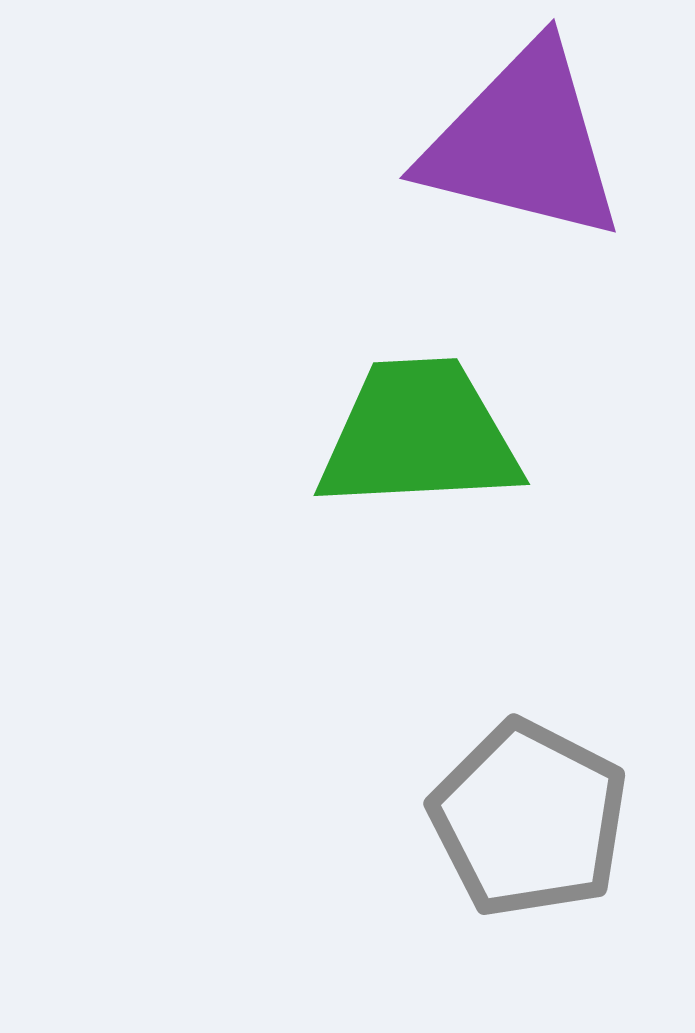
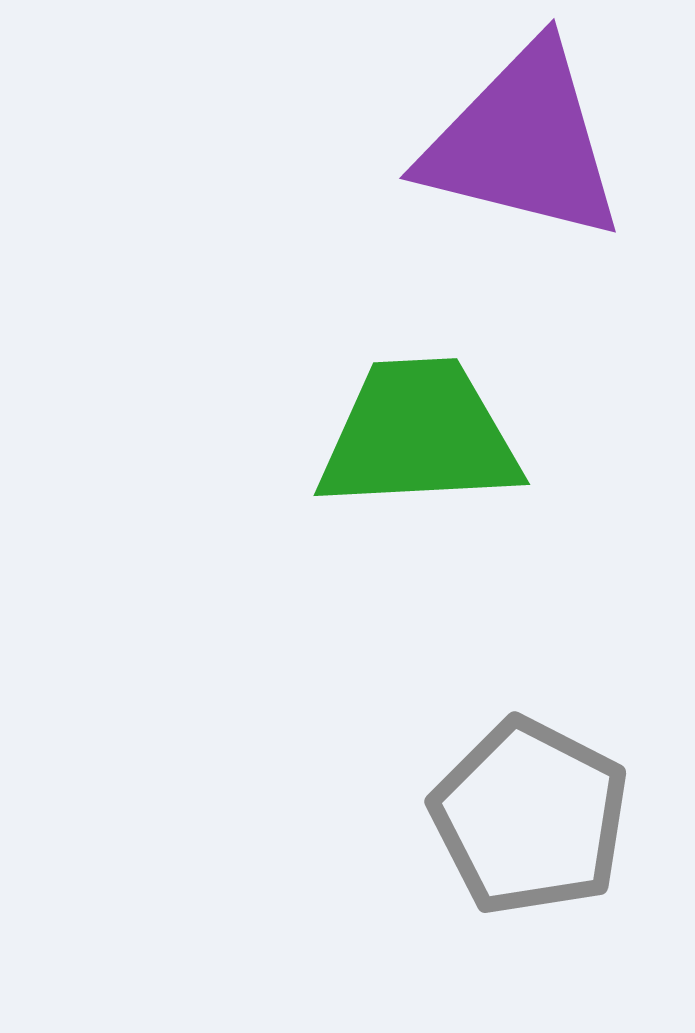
gray pentagon: moved 1 px right, 2 px up
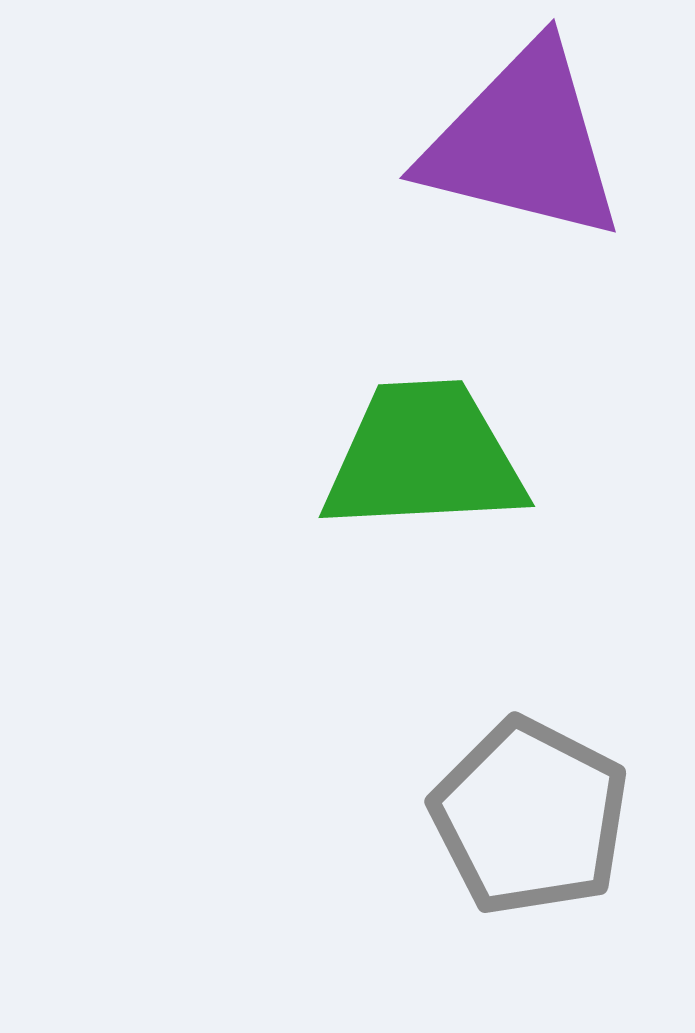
green trapezoid: moved 5 px right, 22 px down
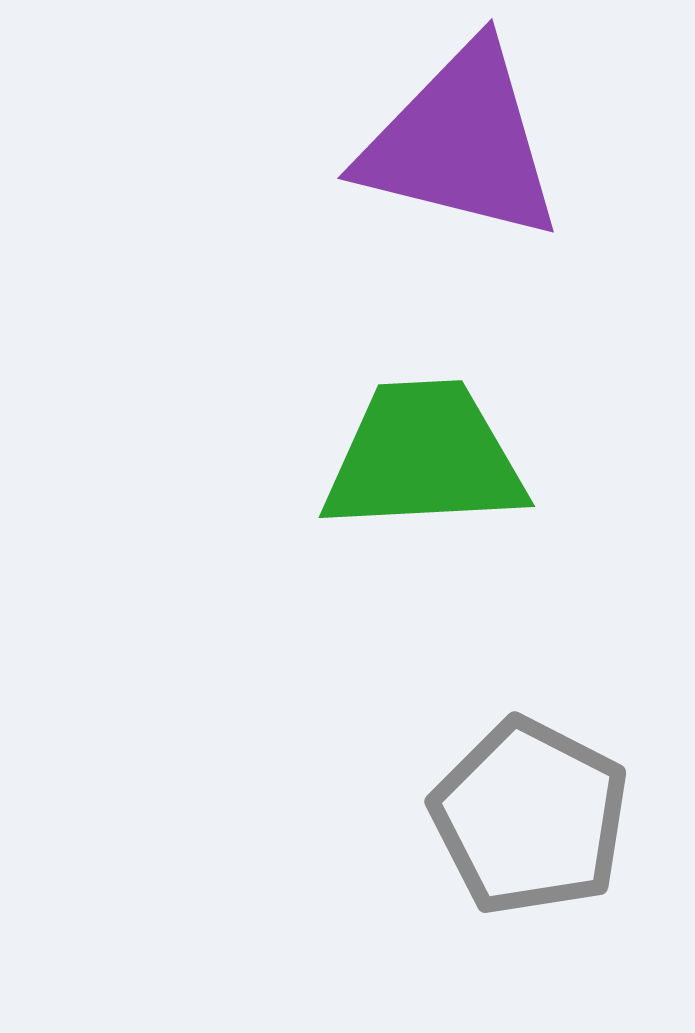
purple triangle: moved 62 px left
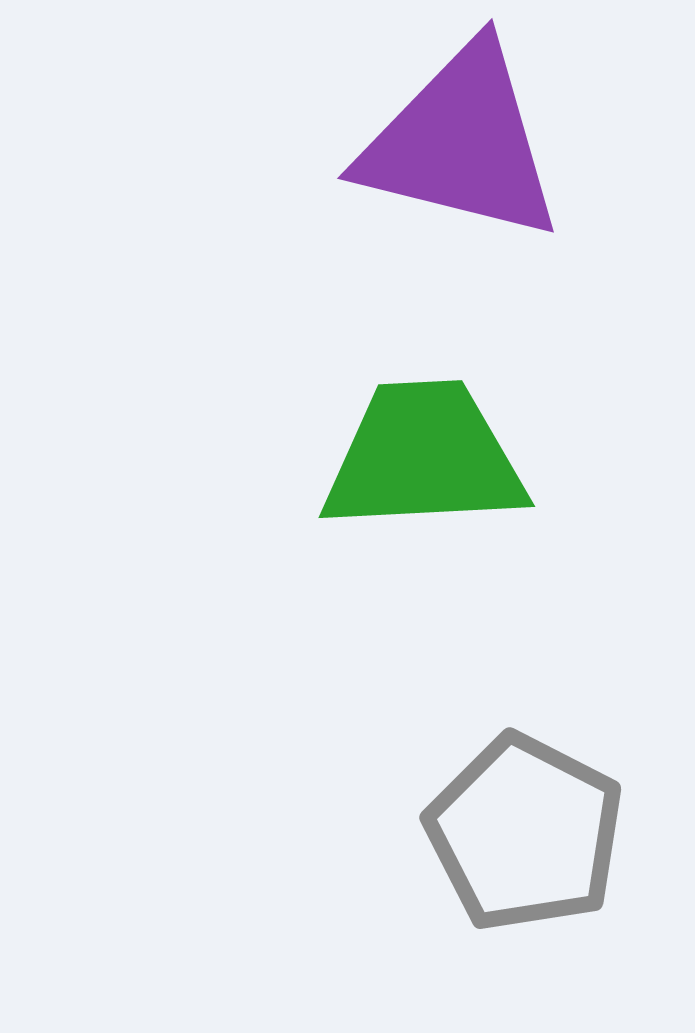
gray pentagon: moved 5 px left, 16 px down
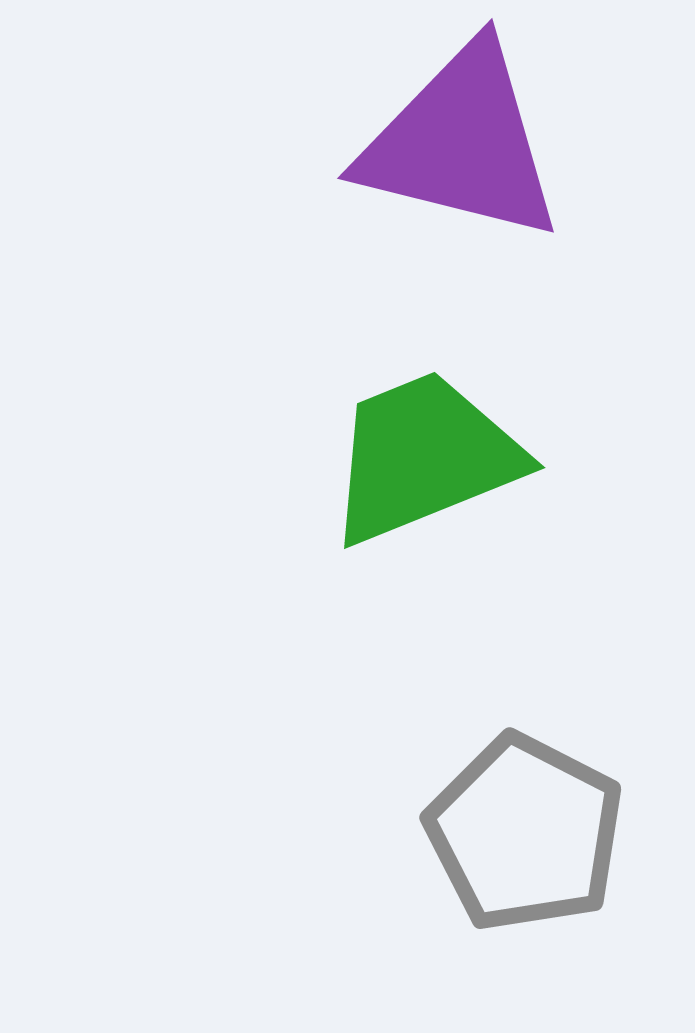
green trapezoid: rotated 19 degrees counterclockwise
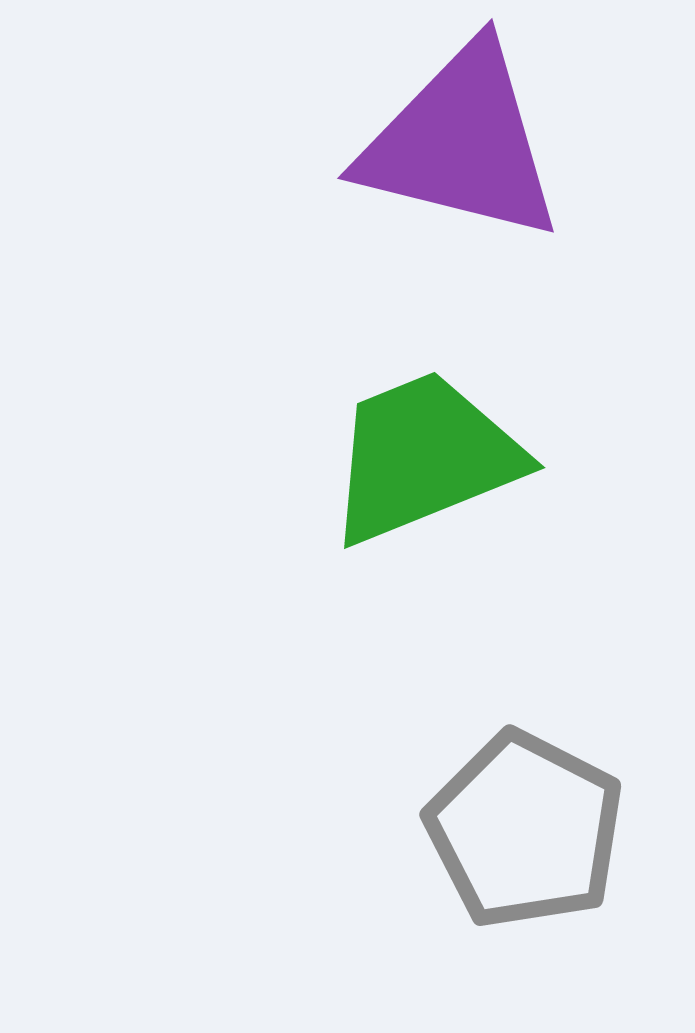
gray pentagon: moved 3 px up
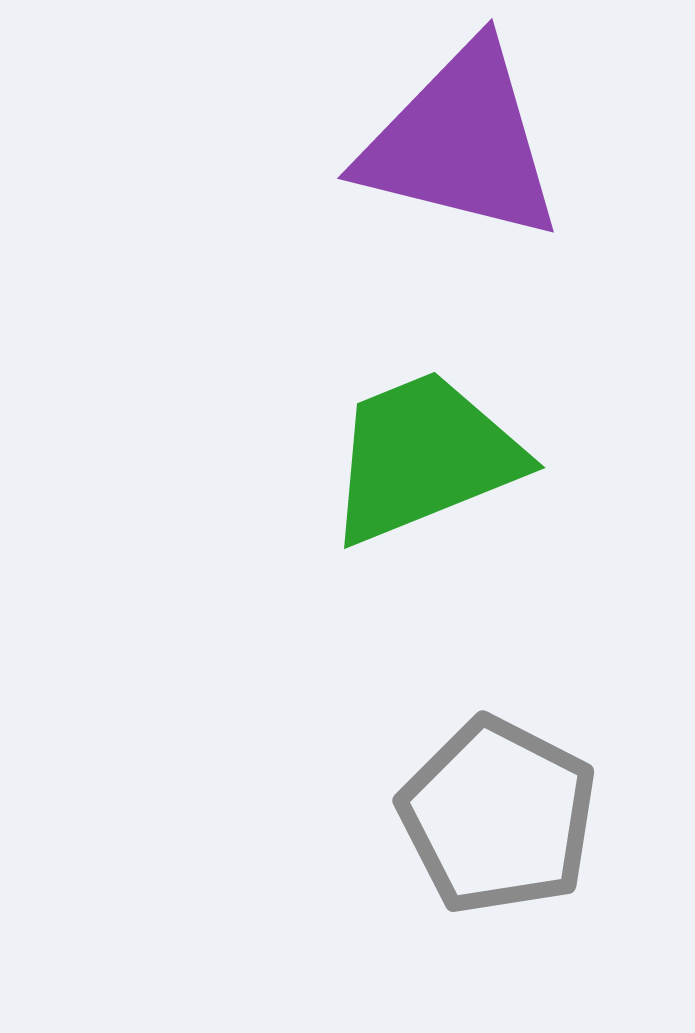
gray pentagon: moved 27 px left, 14 px up
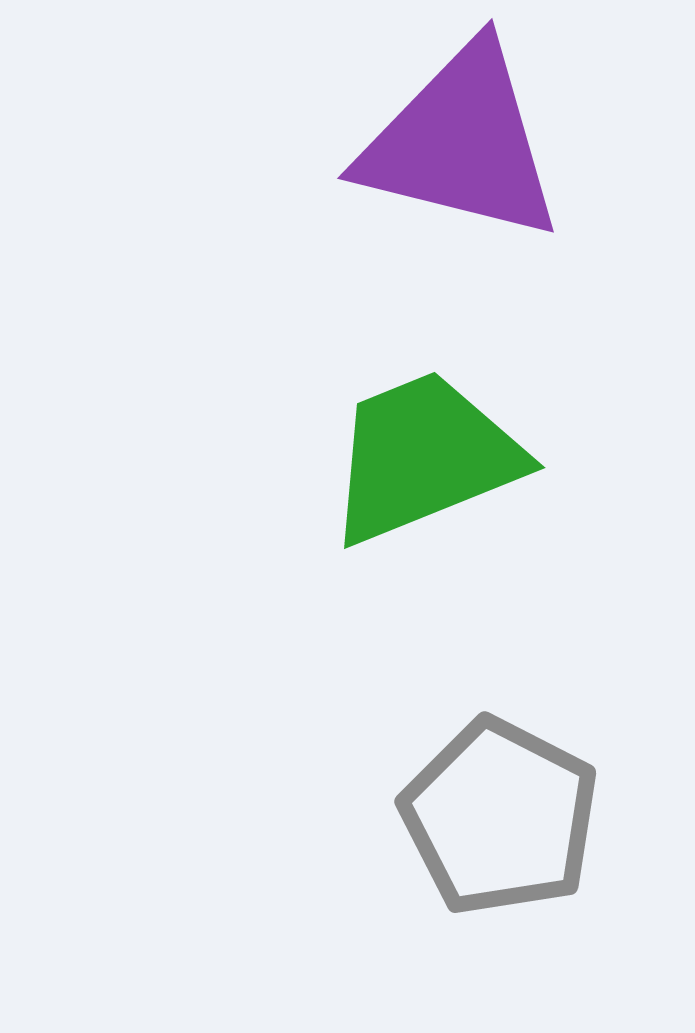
gray pentagon: moved 2 px right, 1 px down
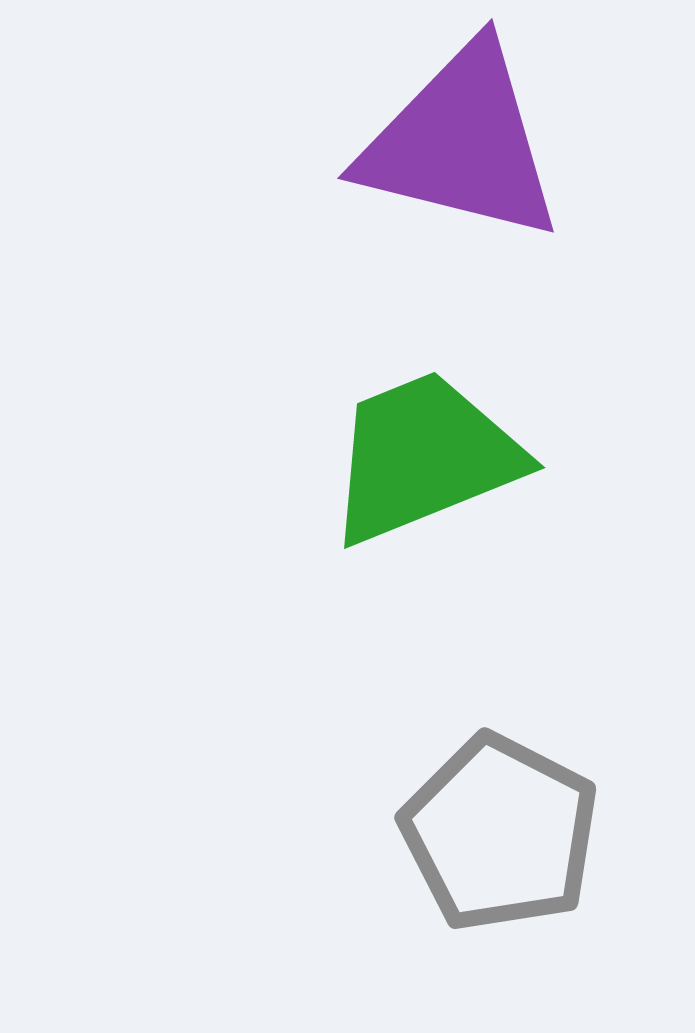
gray pentagon: moved 16 px down
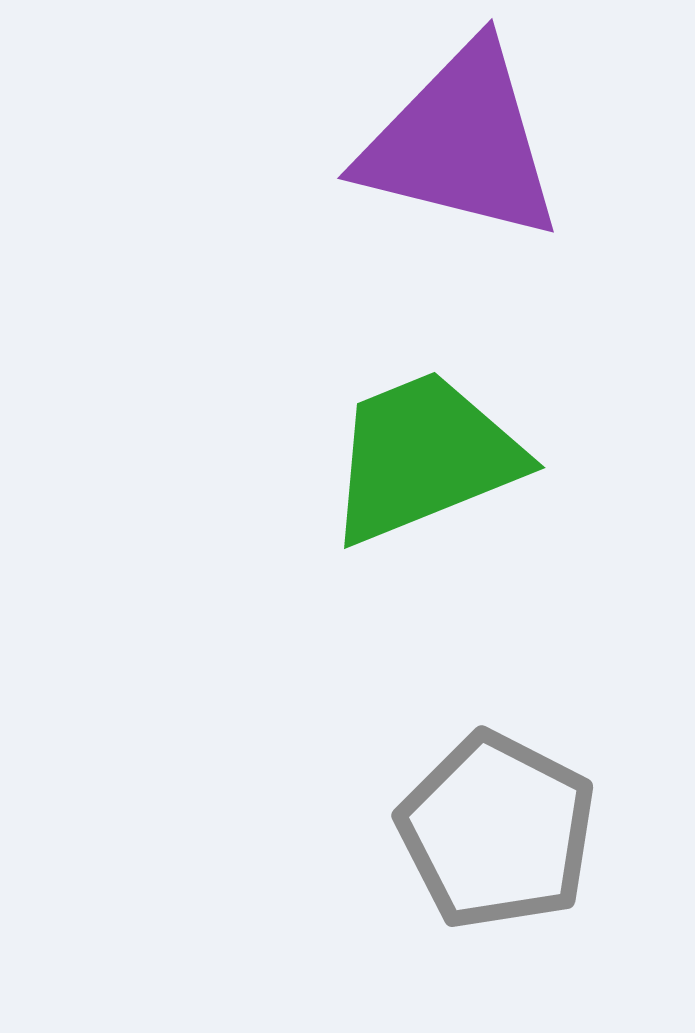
gray pentagon: moved 3 px left, 2 px up
